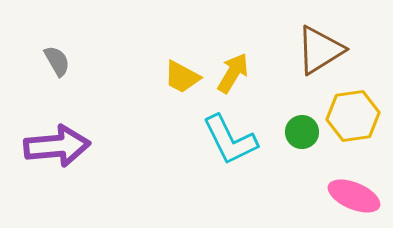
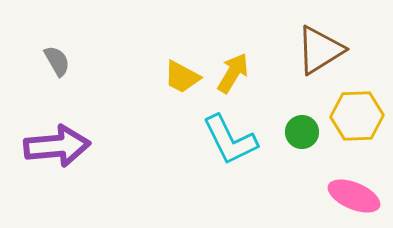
yellow hexagon: moved 4 px right; rotated 6 degrees clockwise
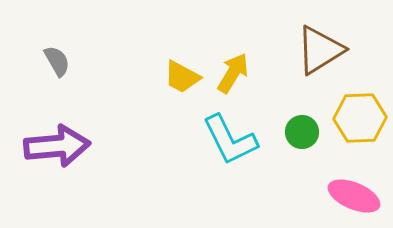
yellow hexagon: moved 3 px right, 2 px down
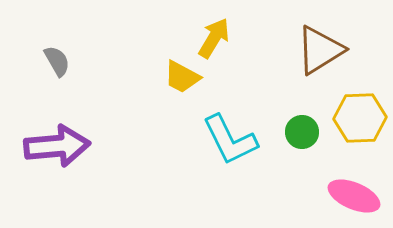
yellow arrow: moved 19 px left, 35 px up
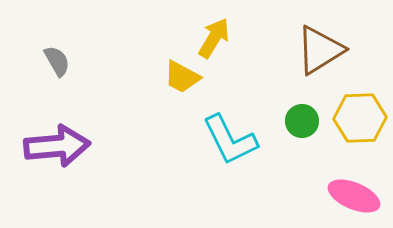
green circle: moved 11 px up
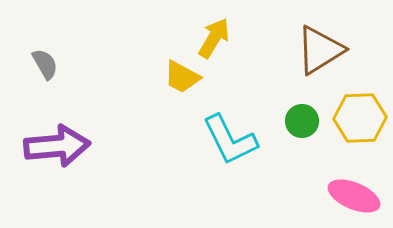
gray semicircle: moved 12 px left, 3 px down
